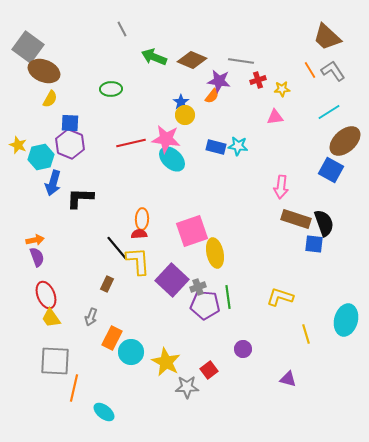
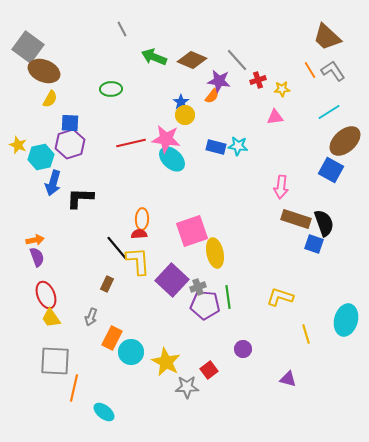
gray line at (241, 61): moved 4 px left, 1 px up; rotated 40 degrees clockwise
purple hexagon at (70, 144): rotated 20 degrees clockwise
blue square at (314, 244): rotated 12 degrees clockwise
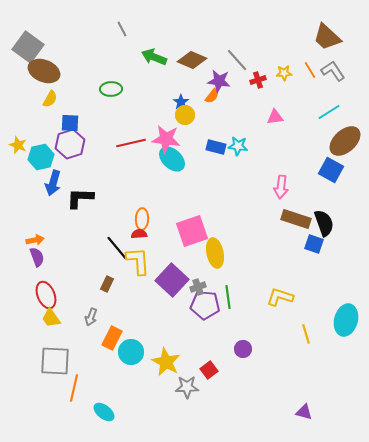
yellow star at (282, 89): moved 2 px right, 16 px up
purple triangle at (288, 379): moved 16 px right, 33 px down
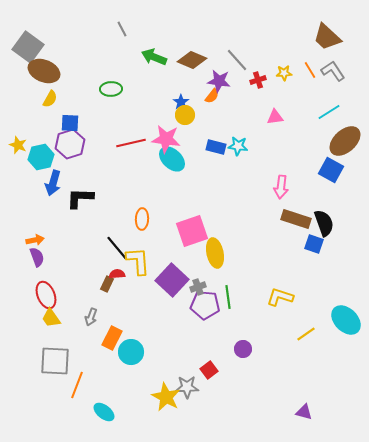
red semicircle at (139, 234): moved 22 px left, 40 px down
cyan ellipse at (346, 320): rotated 60 degrees counterclockwise
yellow line at (306, 334): rotated 72 degrees clockwise
yellow star at (166, 362): moved 35 px down
orange line at (74, 388): moved 3 px right, 3 px up; rotated 8 degrees clockwise
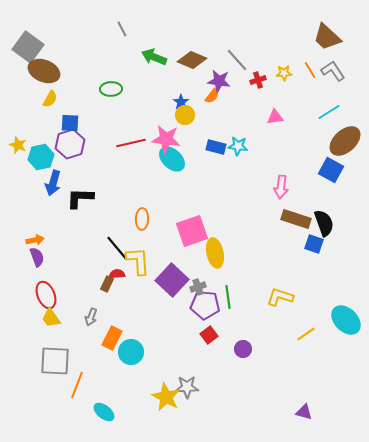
red square at (209, 370): moved 35 px up
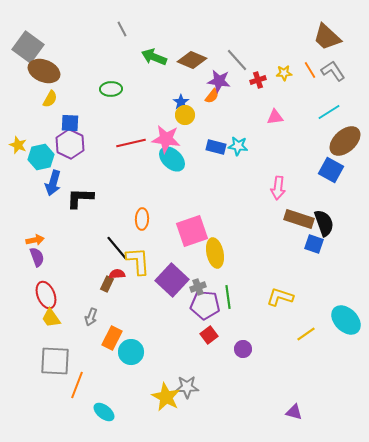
purple hexagon at (70, 144): rotated 16 degrees counterclockwise
pink arrow at (281, 187): moved 3 px left, 1 px down
brown rectangle at (296, 219): moved 3 px right
purple triangle at (304, 412): moved 10 px left
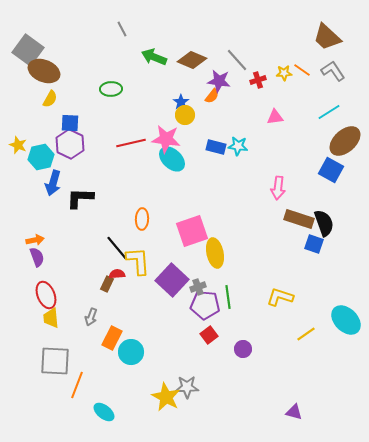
gray square at (28, 47): moved 3 px down
orange line at (310, 70): moved 8 px left; rotated 24 degrees counterclockwise
yellow trapezoid at (51, 318): rotated 30 degrees clockwise
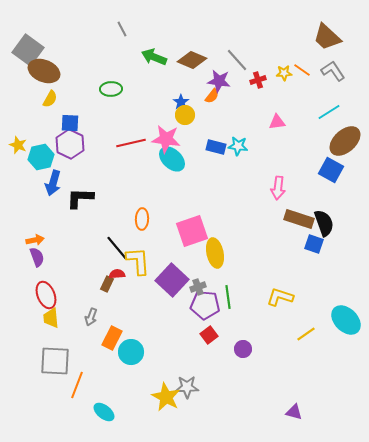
pink triangle at (275, 117): moved 2 px right, 5 px down
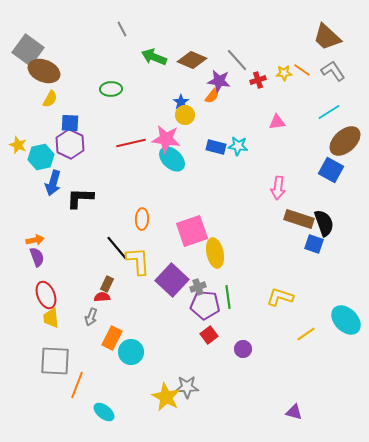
red semicircle at (117, 274): moved 15 px left, 23 px down
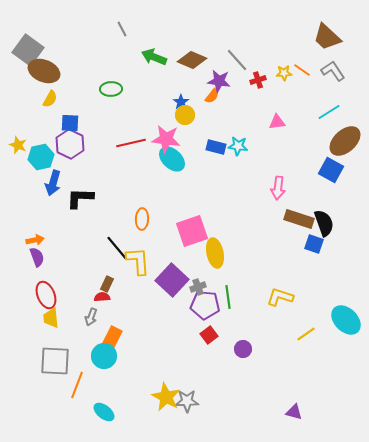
cyan circle at (131, 352): moved 27 px left, 4 px down
gray star at (187, 387): moved 14 px down
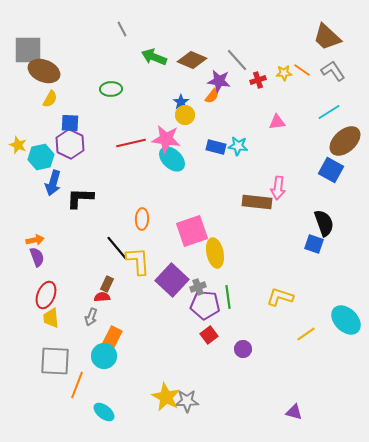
gray square at (28, 50): rotated 36 degrees counterclockwise
brown rectangle at (299, 219): moved 42 px left, 17 px up; rotated 12 degrees counterclockwise
red ellipse at (46, 295): rotated 44 degrees clockwise
